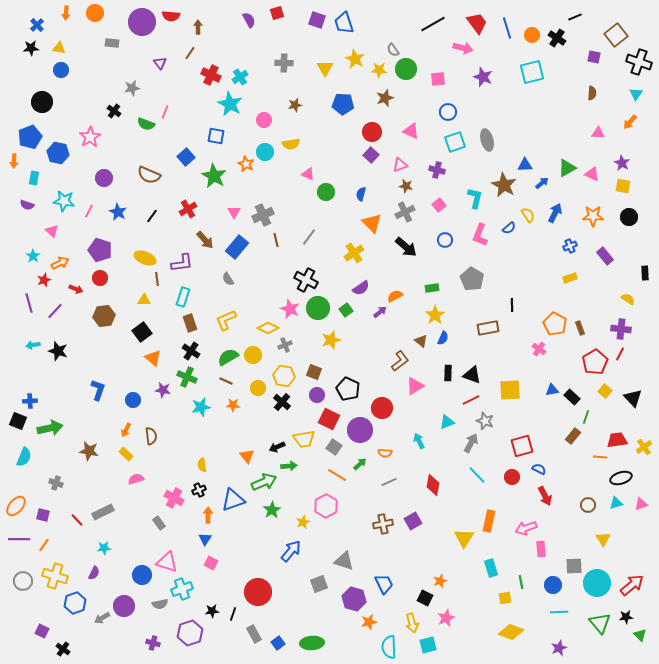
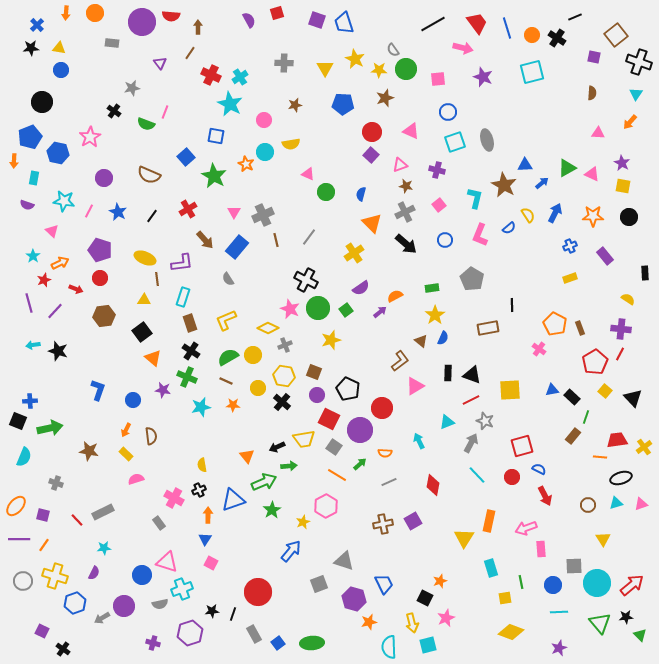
black arrow at (406, 247): moved 3 px up
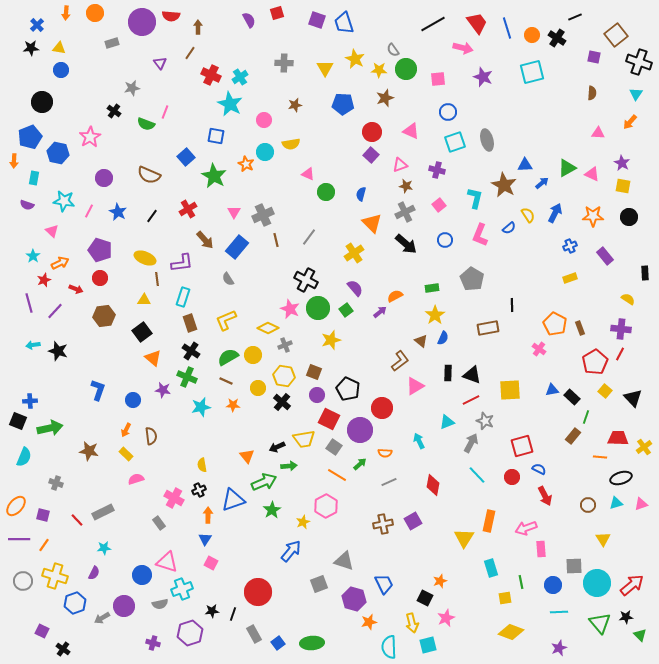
gray rectangle at (112, 43): rotated 24 degrees counterclockwise
purple semicircle at (361, 288): moved 6 px left; rotated 96 degrees counterclockwise
red trapezoid at (617, 440): moved 1 px right, 2 px up; rotated 10 degrees clockwise
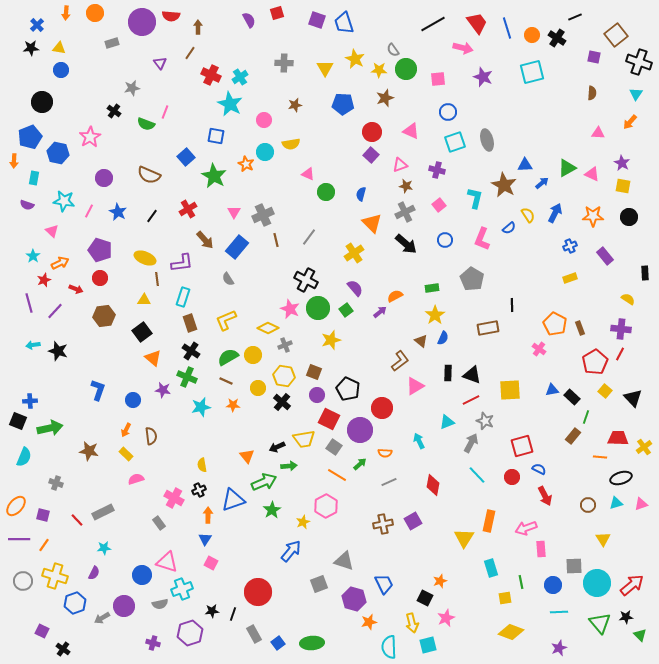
pink L-shape at (480, 235): moved 2 px right, 4 px down
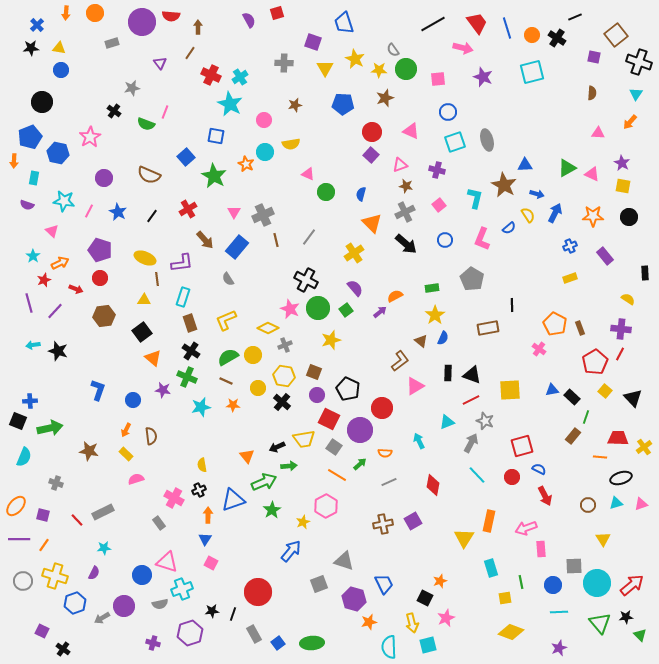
purple square at (317, 20): moved 4 px left, 22 px down
blue arrow at (542, 183): moved 5 px left, 11 px down; rotated 56 degrees clockwise
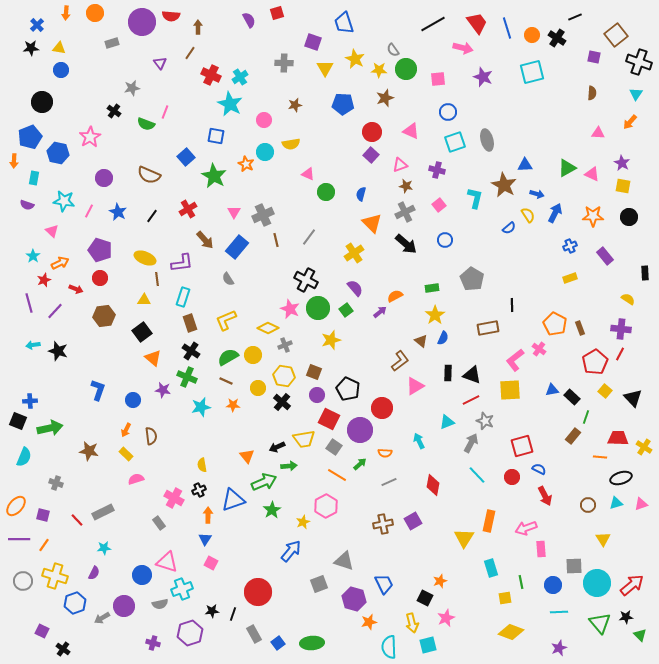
pink L-shape at (482, 239): moved 33 px right, 121 px down; rotated 30 degrees clockwise
yellow cross at (644, 447): rotated 21 degrees counterclockwise
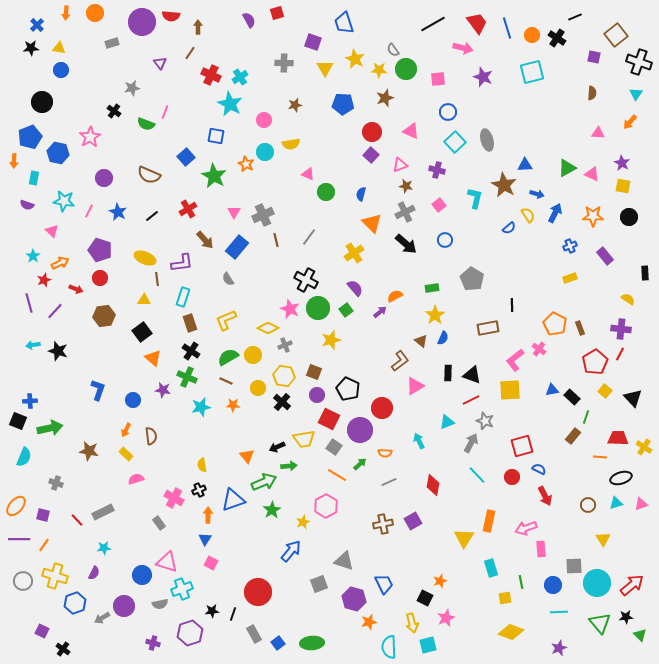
cyan square at (455, 142): rotated 25 degrees counterclockwise
black line at (152, 216): rotated 16 degrees clockwise
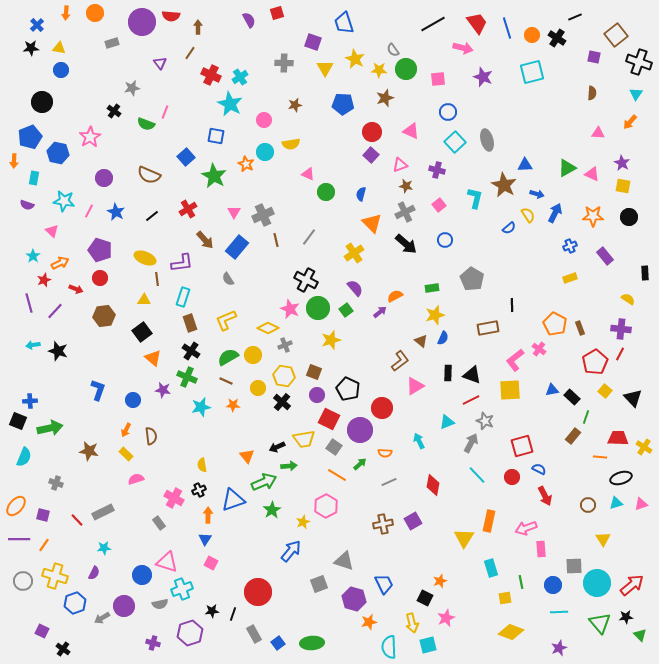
blue star at (118, 212): moved 2 px left
yellow star at (435, 315): rotated 18 degrees clockwise
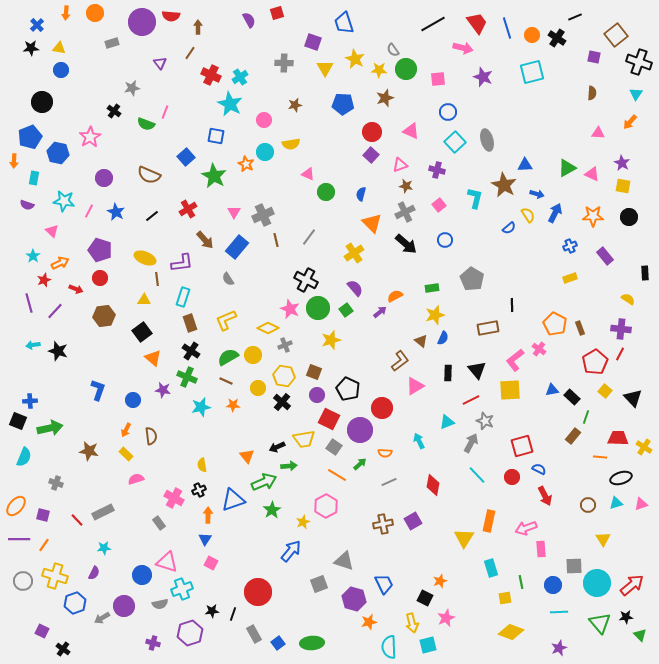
black triangle at (472, 375): moved 5 px right, 5 px up; rotated 30 degrees clockwise
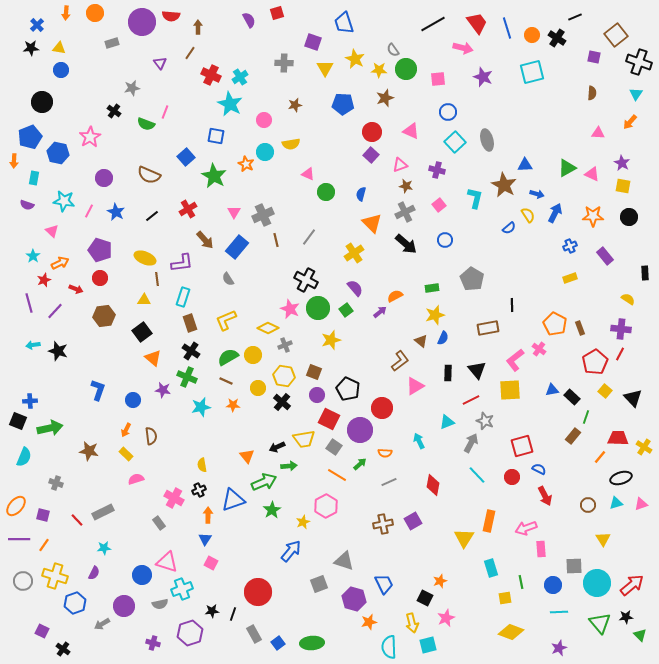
orange line at (600, 457): rotated 56 degrees counterclockwise
gray arrow at (102, 618): moved 6 px down
